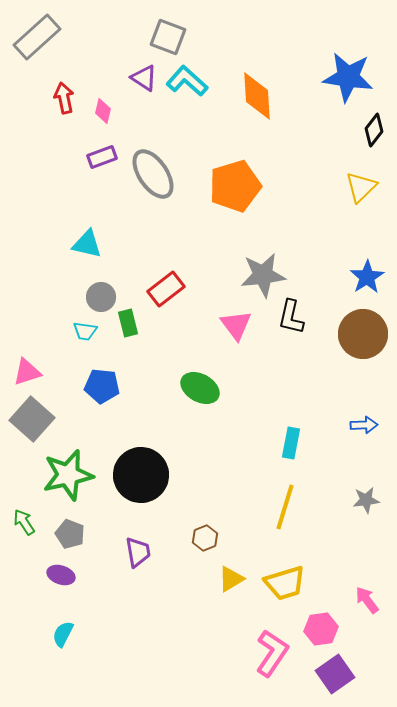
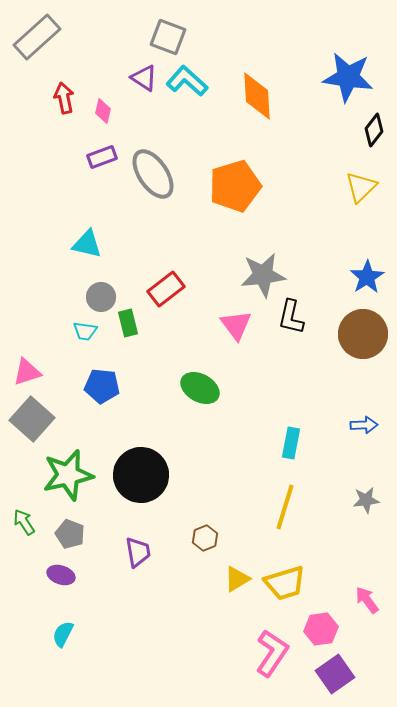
yellow triangle at (231, 579): moved 6 px right
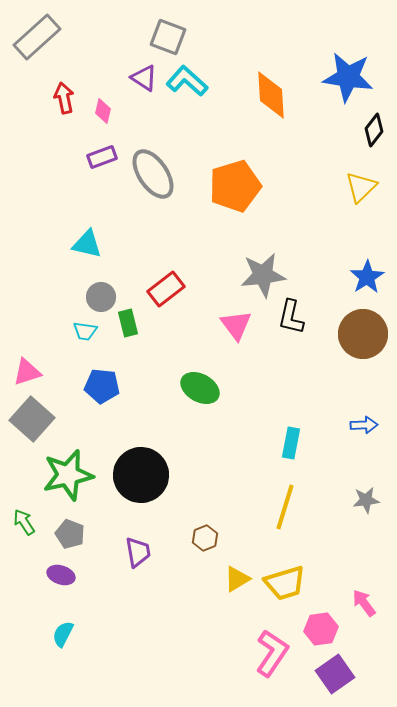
orange diamond at (257, 96): moved 14 px right, 1 px up
pink arrow at (367, 600): moved 3 px left, 3 px down
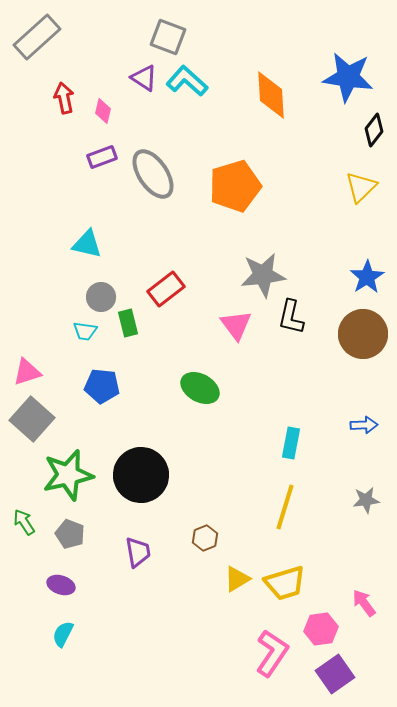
purple ellipse at (61, 575): moved 10 px down
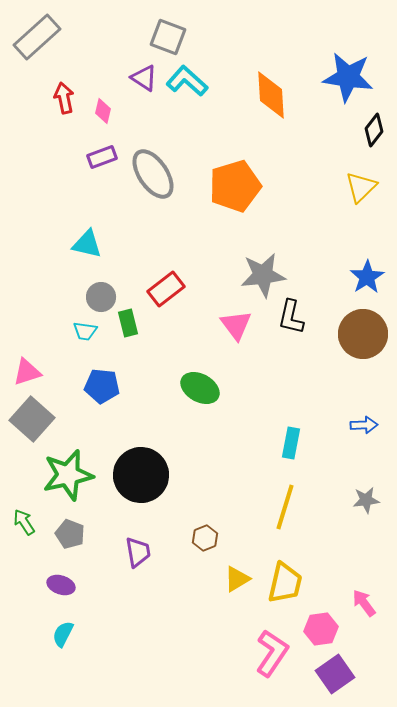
yellow trapezoid at (285, 583): rotated 60 degrees counterclockwise
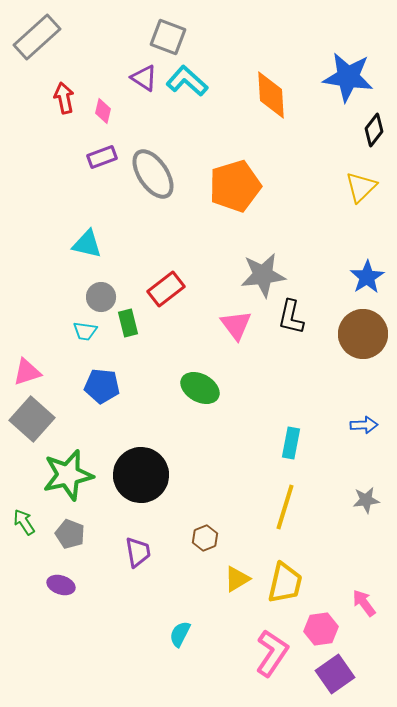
cyan semicircle at (63, 634): moved 117 px right
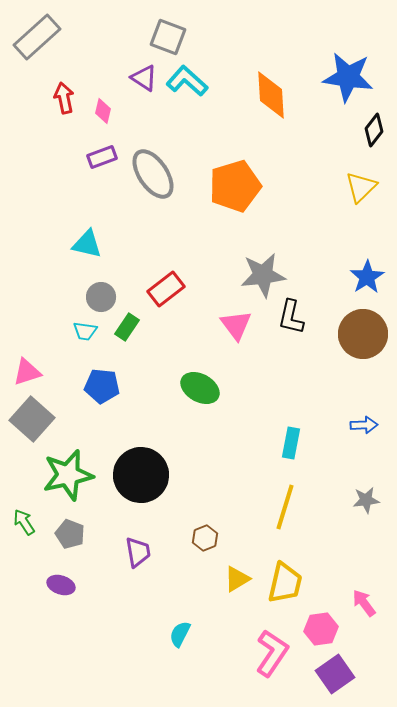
green rectangle at (128, 323): moved 1 px left, 4 px down; rotated 48 degrees clockwise
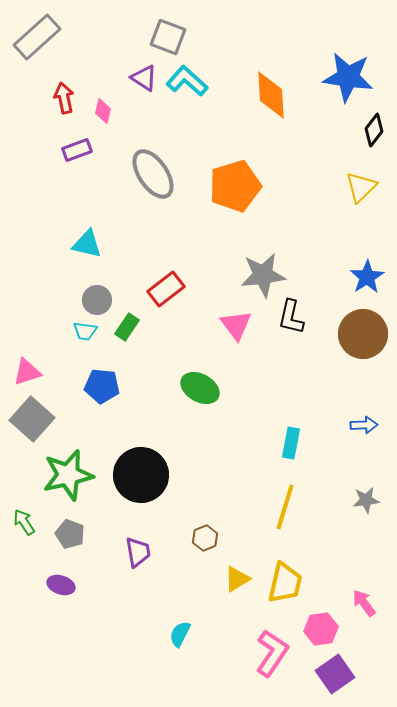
purple rectangle at (102, 157): moved 25 px left, 7 px up
gray circle at (101, 297): moved 4 px left, 3 px down
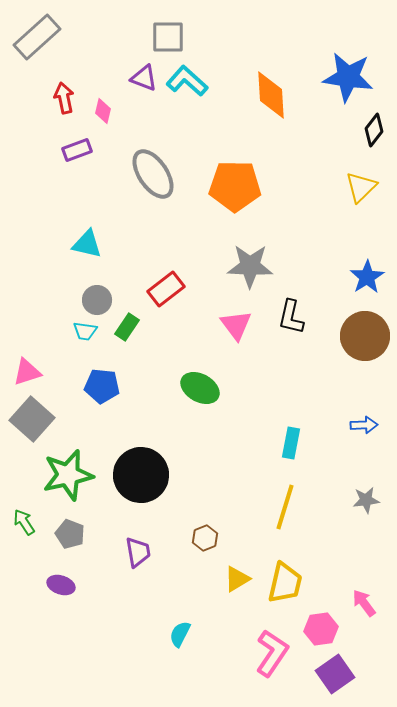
gray square at (168, 37): rotated 21 degrees counterclockwise
purple triangle at (144, 78): rotated 12 degrees counterclockwise
orange pentagon at (235, 186): rotated 18 degrees clockwise
gray star at (263, 275): moved 13 px left, 9 px up; rotated 9 degrees clockwise
brown circle at (363, 334): moved 2 px right, 2 px down
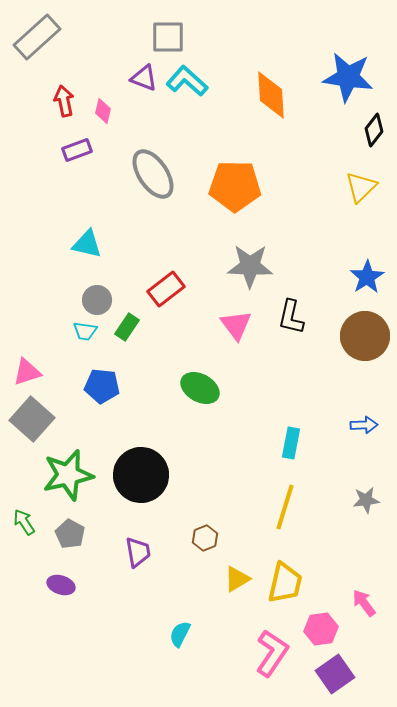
red arrow at (64, 98): moved 3 px down
gray pentagon at (70, 534): rotated 8 degrees clockwise
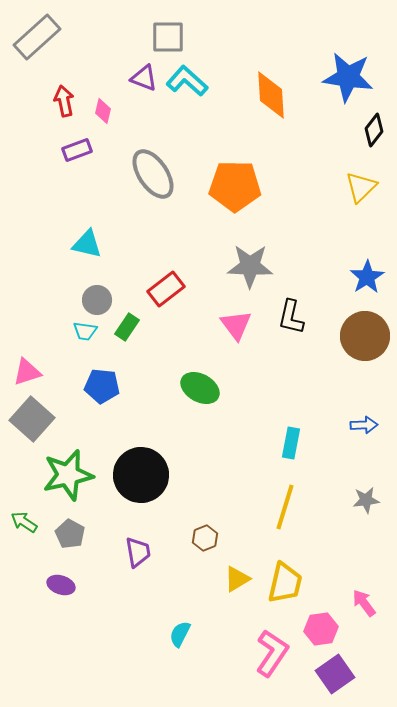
green arrow at (24, 522): rotated 24 degrees counterclockwise
